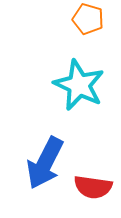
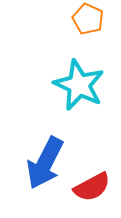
orange pentagon: rotated 8 degrees clockwise
red semicircle: moved 1 px left; rotated 36 degrees counterclockwise
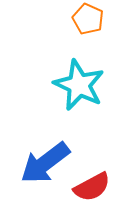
blue arrow: rotated 26 degrees clockwise
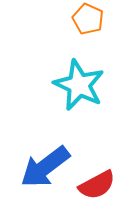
blue arrow: moved 4 px down
red semicircle: moved 5 px right, 2 px up
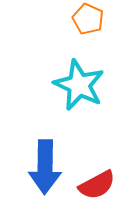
blue arrow: rotated 52 degrees counterclockwise
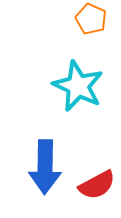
orange pentagon: moved 3 px right
cyan star: moved 1 px left, 1 px down
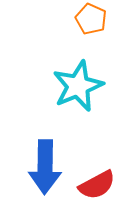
cyan star: rotated 24 degrees clockwise
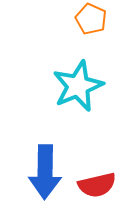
blue arrow: moved 5 px down
red semicircle: rotated 15 degrees clockwise
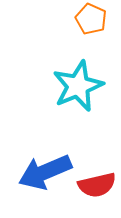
blue arrow: rotated 66 degrees clockwise
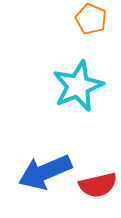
red semicircle: moved 1 px right
